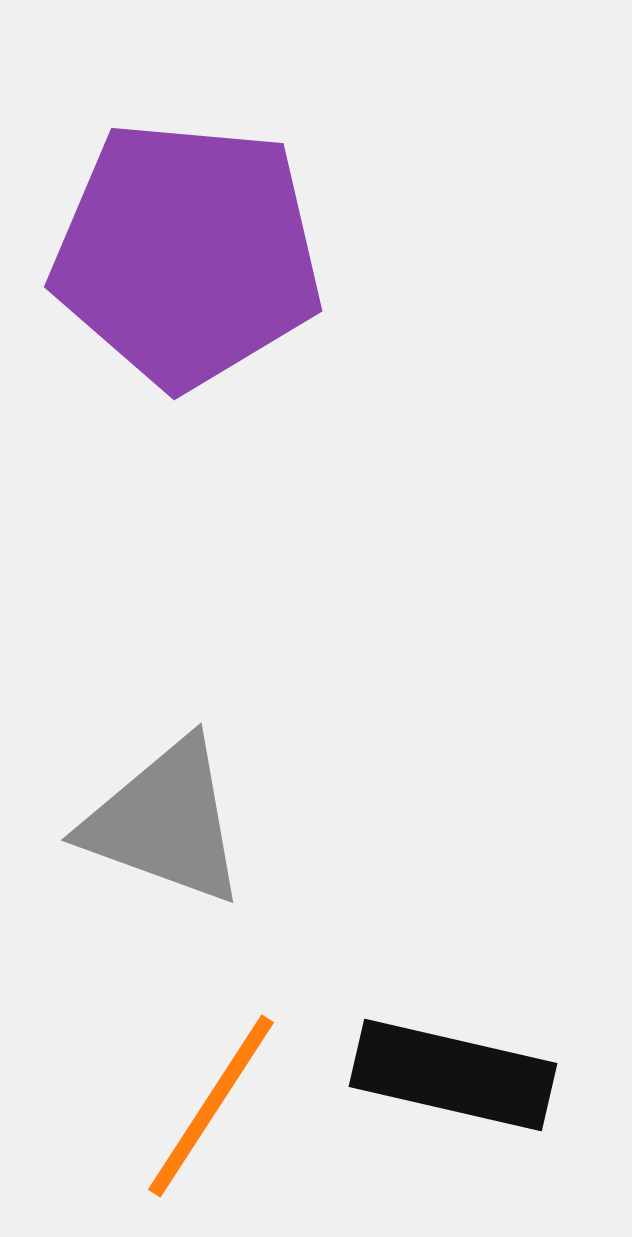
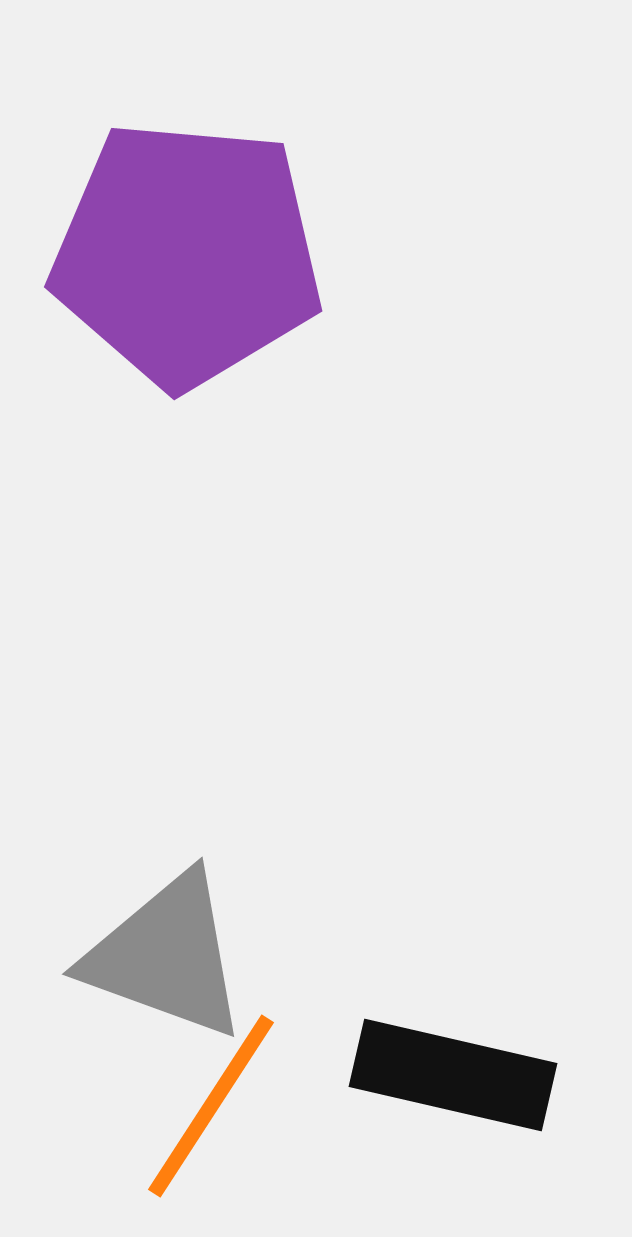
gray triangle: moved 1 px right, 134 px down
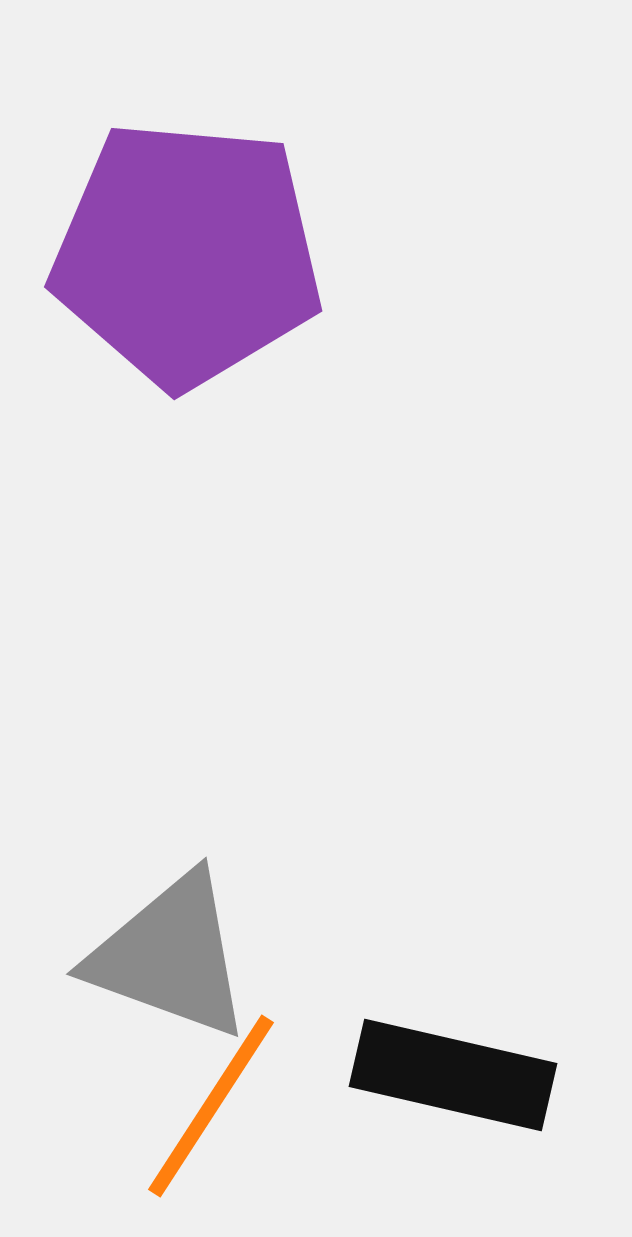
gray triangle: moved 4 px right
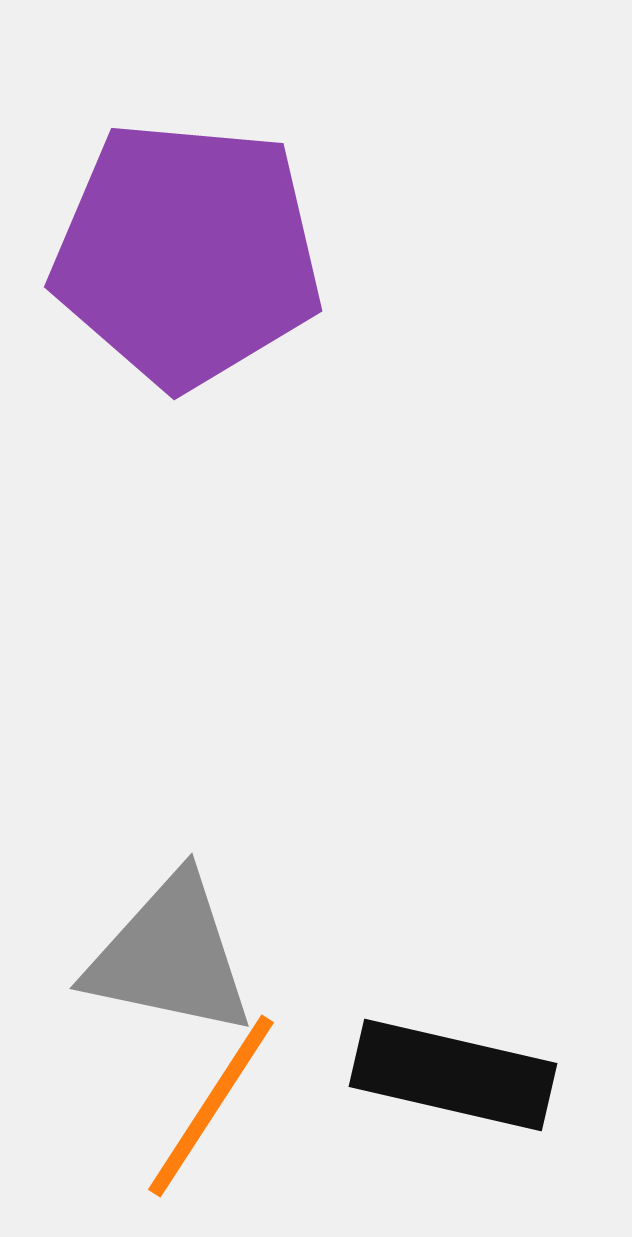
gray triangle: rotated 8 degrees counterclockwise
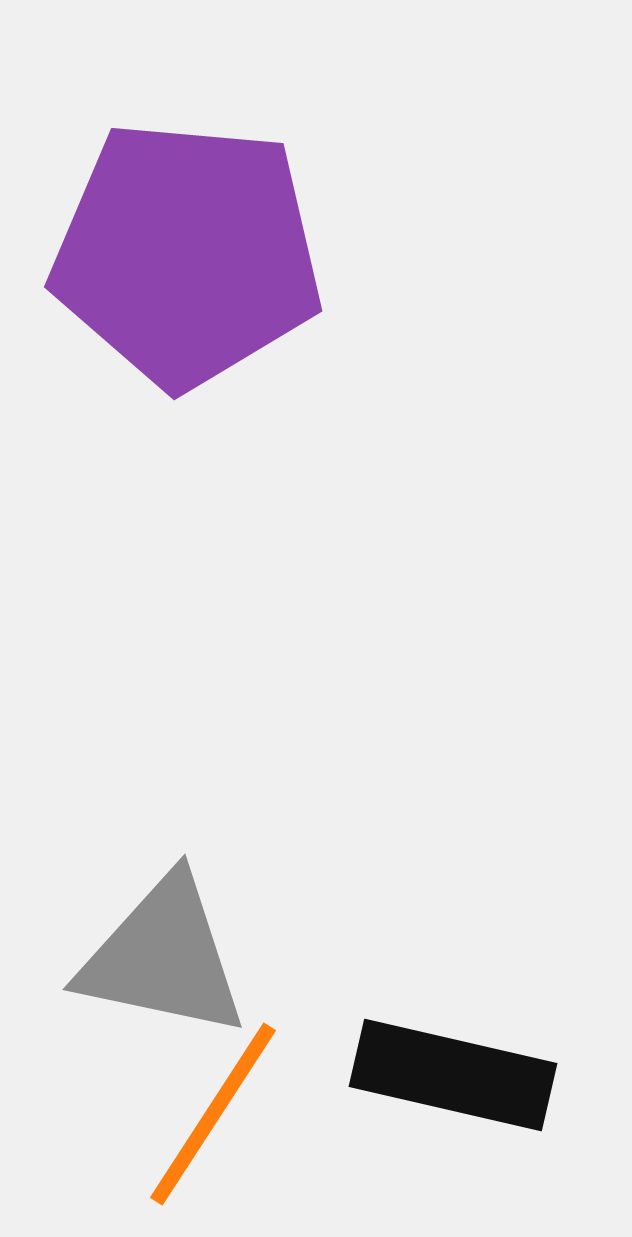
gray triangle: moved 7 px left, 1 px down
orange line: moved 2 px right, 8 px down
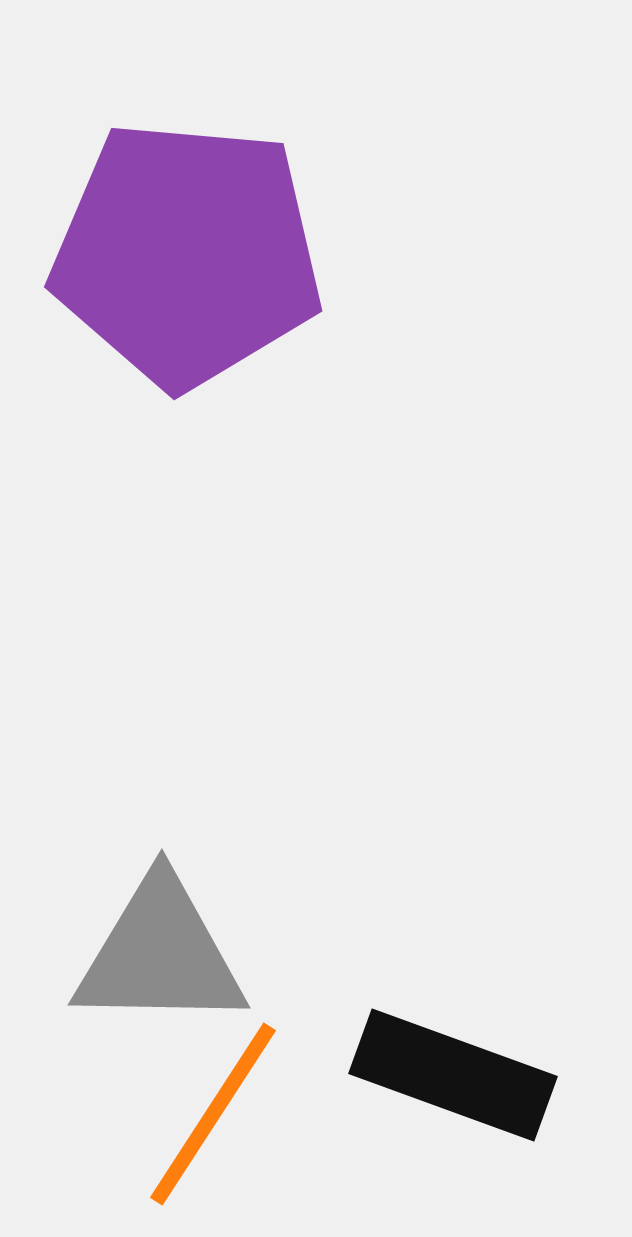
gray triangle: moved 3 px left, 3 px up; rotated 11 degrees counterclockwise
black rectangle: rotated 7 degrees clockwise
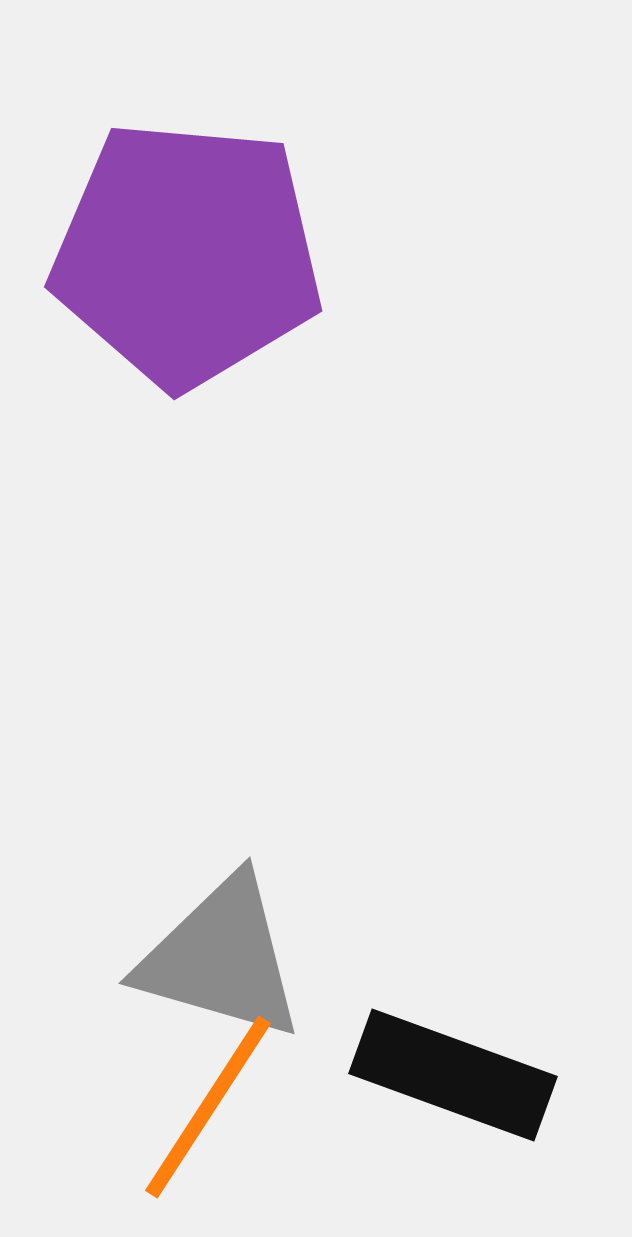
gray triangle: moved 61 px right, 4 px down; rotated 15 degrees clockwise
orange line: moved 5 px left, 7 px up
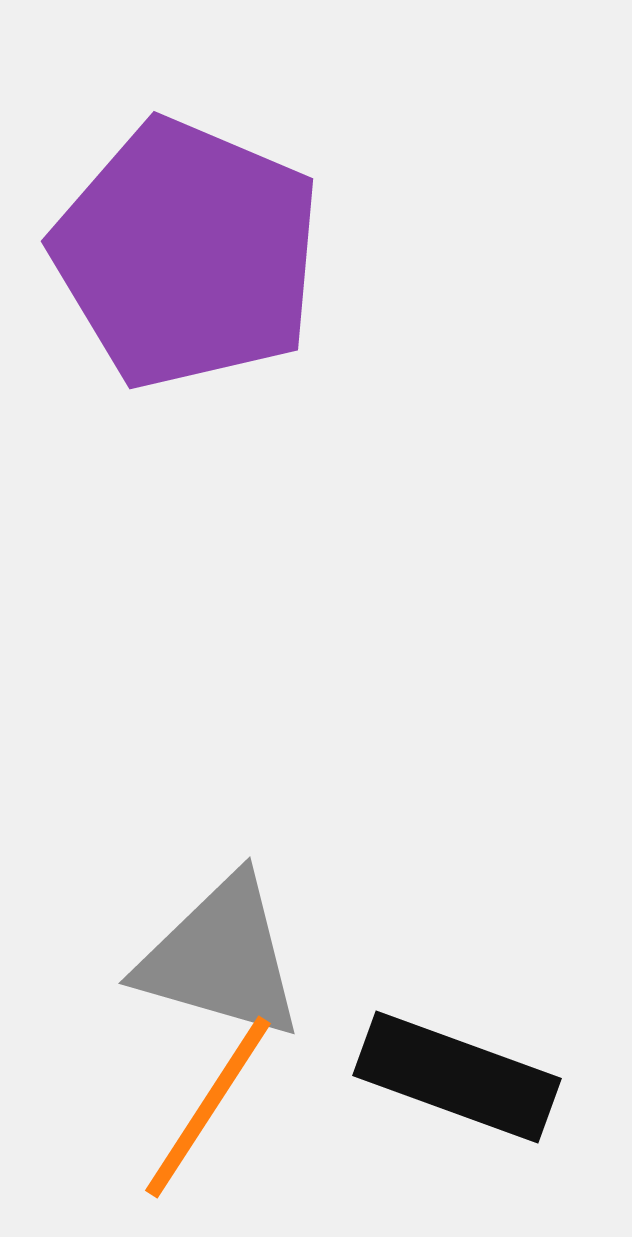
purple pentagon: rotated 18 degrees clockwise
black rectangle: moved 4 px right, 2 px down
